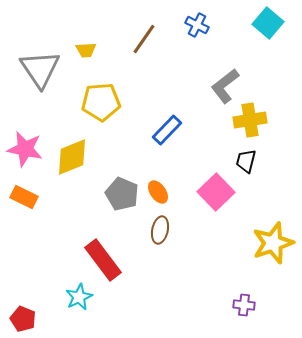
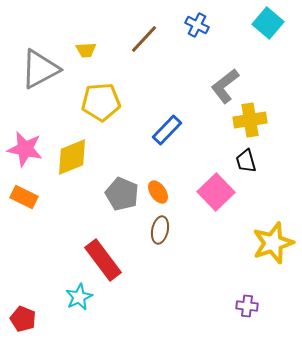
brown line: rotated 8 degrees clockwise
gray triangle: rotated 36 degrees clockwise
black trapezoid: rotated 30 degrees counterclockwise
purple cross: moved 3 px right, 1 px down
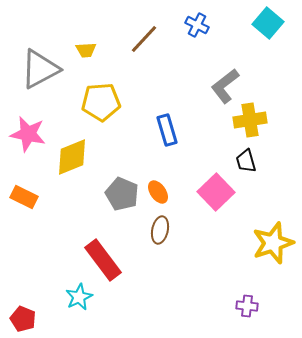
blue rectangle: rotated 60 degrees counterclockwise
pink star: moved 3 px right, 15 px up
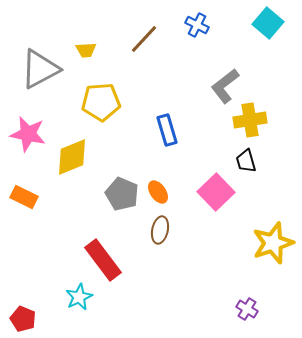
purple cross: moved 3 px down; rotated 25 degrees clockwise
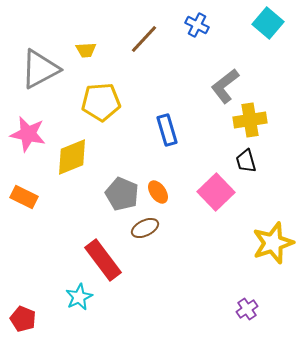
brown ellipse: moved 15 px left, 2 px up; rotated 52 degrees clockwise
purple cross: rotated 25 degrees clockwise
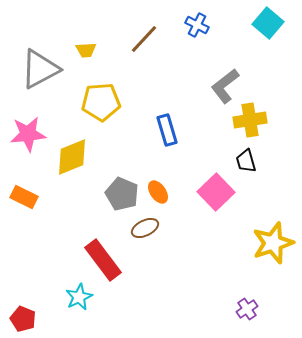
pink star: rotated 18 degrees counterclockwise
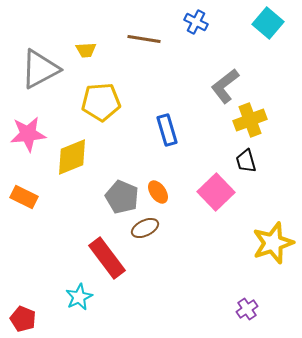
blue cross: moved 1 px left, 3 px up
brown line: rotated 56 degrees clockwise
yellow cross: rotated 12 degrees counterclockwise
gray pentagon: moved 3 px down
red rectangle: moved 4 px right, 2 px up
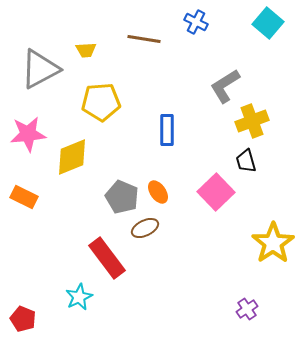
gray L-shape: rotated 6 degrees clockwise
yellow cross: moved 2 px right, 1 px down
blue rectangle: rotated 16 degrees clockwise
yellow star: rotated 15 degrees counterclockwise
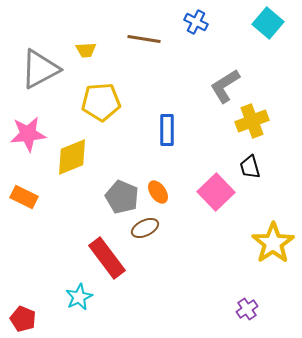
black trapezoid: moved 4 px right, 6 px down
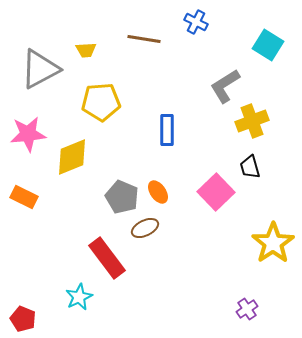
cyan square: moved 22 px down; rotated 8 degrees counterclockwise
